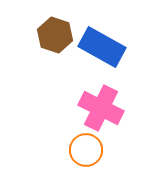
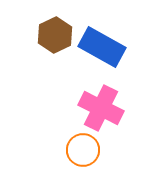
brown hexagon: rotated 16 degrees clockwise
orange circle: moved 3 px left
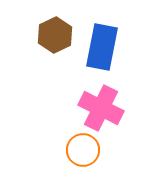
blue rectangle: rotated 72 degrees clockwise
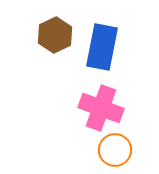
pink cross: rotated 6 degrees counterclockwise
orange circle: moved 32 px right
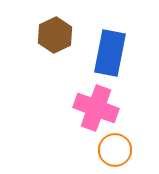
blue rectangle: moved 8 px right, 6 px down
pink cross: moved 5 px left
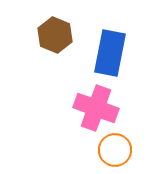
brown hexagon: rotated 12 degrees counterclockwise
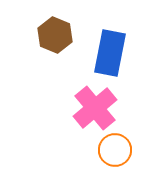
pink cross: moved 1 px left; rotated 30 degrees clockwise
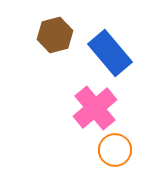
brown hexagon: rotated 24 degrees clockwise
blue rectangle: rotated 51 degrees counterclockwise
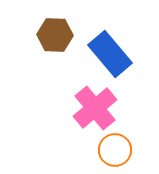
brown hexagon: rotated 16 degrees clockwise
blue rectangle: moved 1 px down
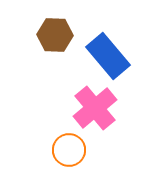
blue rectangle: moved 2 px left, 2 px down
orange circle: moved 46 px left
